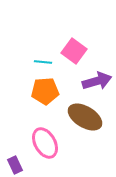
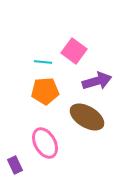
brown ellipse: moved 2 px right
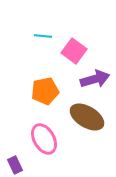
cyan line: moved 26 px up
purple arrow: moved 2 px left, 2 px up
orange pentagon: rotated 8 degrees counterclockwise
pink ellipse: moved 1 px left, 4 px up
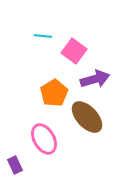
orange pentagon: moved 9 px right, 2 px down; rotated 20 degrees counterclockwise
brown ellipse: rotated 16 degrees clockwise
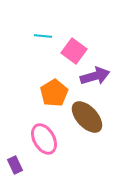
purple arrow: moved 3 px up
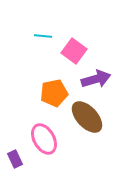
purple arrow: moved 1 px right, 3 px down
orange pentagon: rotated 20 degrees clockwise
purple rectangle: moved 6 px up
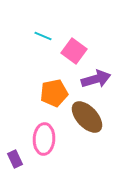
cyan line: rotated 18 degrees clockwise
pink ellipse: rotated 32 degrees clockwise
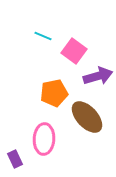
purple arrow: moved 2 px right, 3 px up
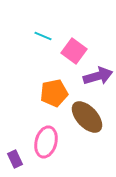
pink ellipse: moved 2 px right, 3 px down; rotated 12 degrees clockwise
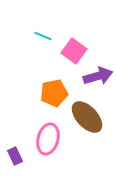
pink ellipse: moved 2 px right, 3 px up
purple rectangle: moved 3 px up
